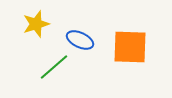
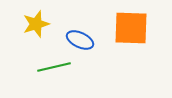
orange square: moved 1 px right, 19 px up
green line: rotated 28 degrees clockwise
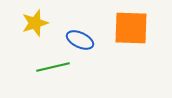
yellow star: moved 1 px left, 1 px up
green line: moved 1 px left
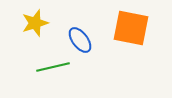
orange square: rotated 9 degrees clockwise
blue ellipse: rotated 28 degrees clockwise
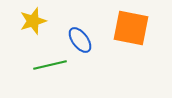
yellow star: moved 2 px left, 2 px up
green line: moved 3 px left, 2 px up
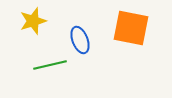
blue ellipse: rotated 16 degrees clockwise
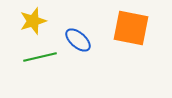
blue ellipse: moved 2 px left; rotated 28 degrees counterclockwise
green line: moved 10 px left, 8 px up
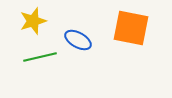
blue ellipse: rotated 12 degrees counterclockwise
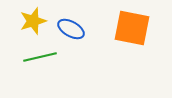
orange square: moved 1 px right
blue ellipse: moved 7 px left, 11 px up
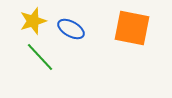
green line: rotated 60 degrees clockwise
